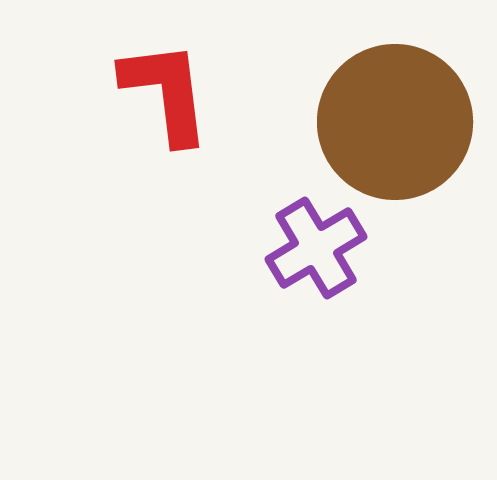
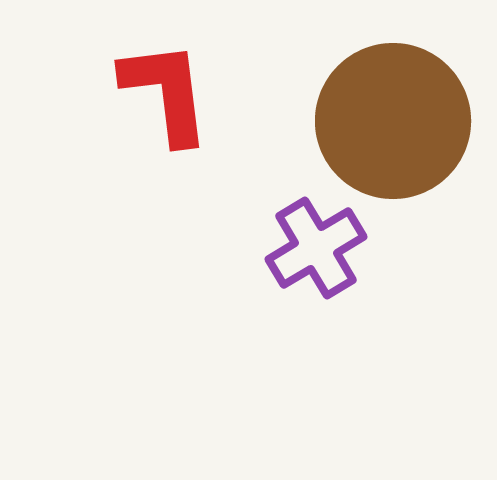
brown circle: moved 2 px left, 1 px up
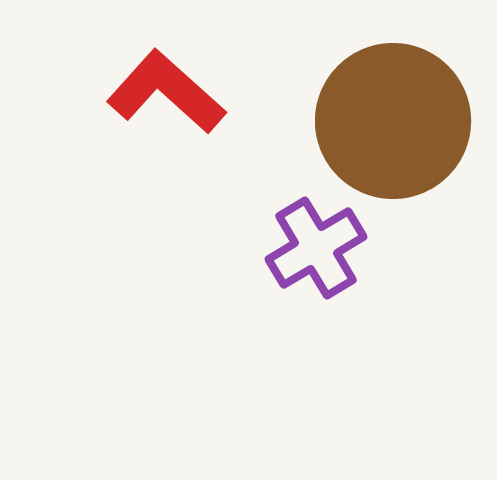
red L-shape: rotated 41 degrees counterclockwise
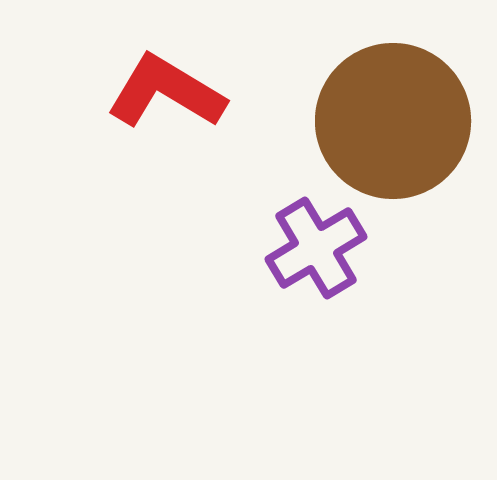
red L-shape: rotated 11 degrees counterclockwise
